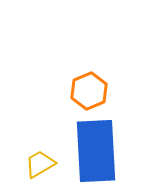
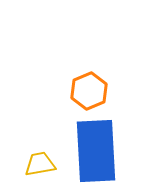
yellow trapezoid: rotated 20 degrees clockwise
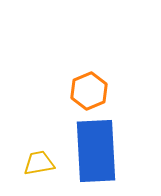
yellow trapezoid: moved 1 px left, 1 px up
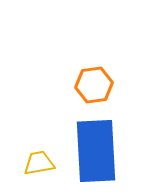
orange hexagon: moved 5 px right, 6 px up; rotated 15 degrees clockwise
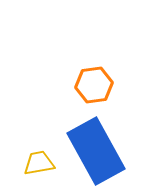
blue rectangle: rotated 26 degrees counterclockwise
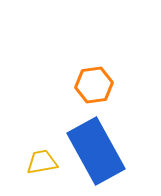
yellow trapezoid: moved 3 px right, 1 px up
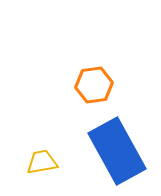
blue rectangle: moved 21 px right
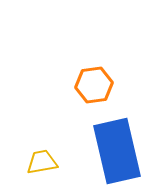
blue rectangle: rotated 16 degrees clockwise
